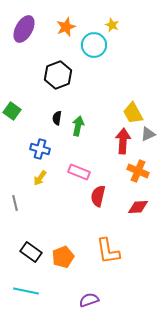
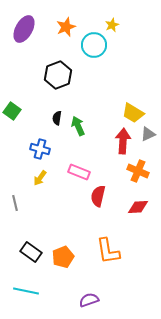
yellow star: rotated 24 degrees clockwise
yellow trapezoid: rotated 30 degrees counterclockwise
green arrow: rotated 36 degrees counterclockwise
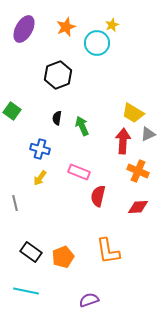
cyan circle: moved 3 px right, 2 px up
green arrow: moved 4 px right
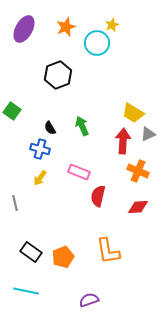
black semicircle: moved 7 px left, 10 px down; rotated 40 degrees counterclockwise
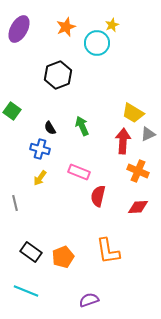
purple ellipse: moved 5 px left
cyan line: rotated 10 degrees clockwise
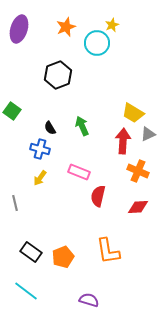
purple ellipse: rotated 12 degrees counterclockwise
cyan line: rotated 15 degrees clockwise
purple semicircle: rotated 36 degrees clockwise
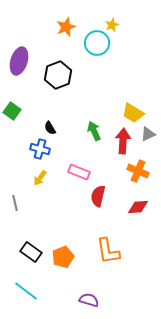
purple ellipse: moved 32 px down
green arrow: moved 12 px right, 5 px down
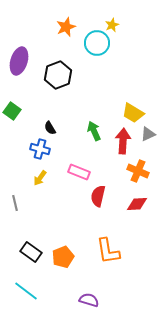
red diamond: moved 1 px left, 3 px up
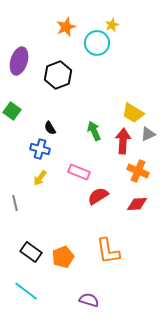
red semicircle: rotated 45 degrees clockwise
